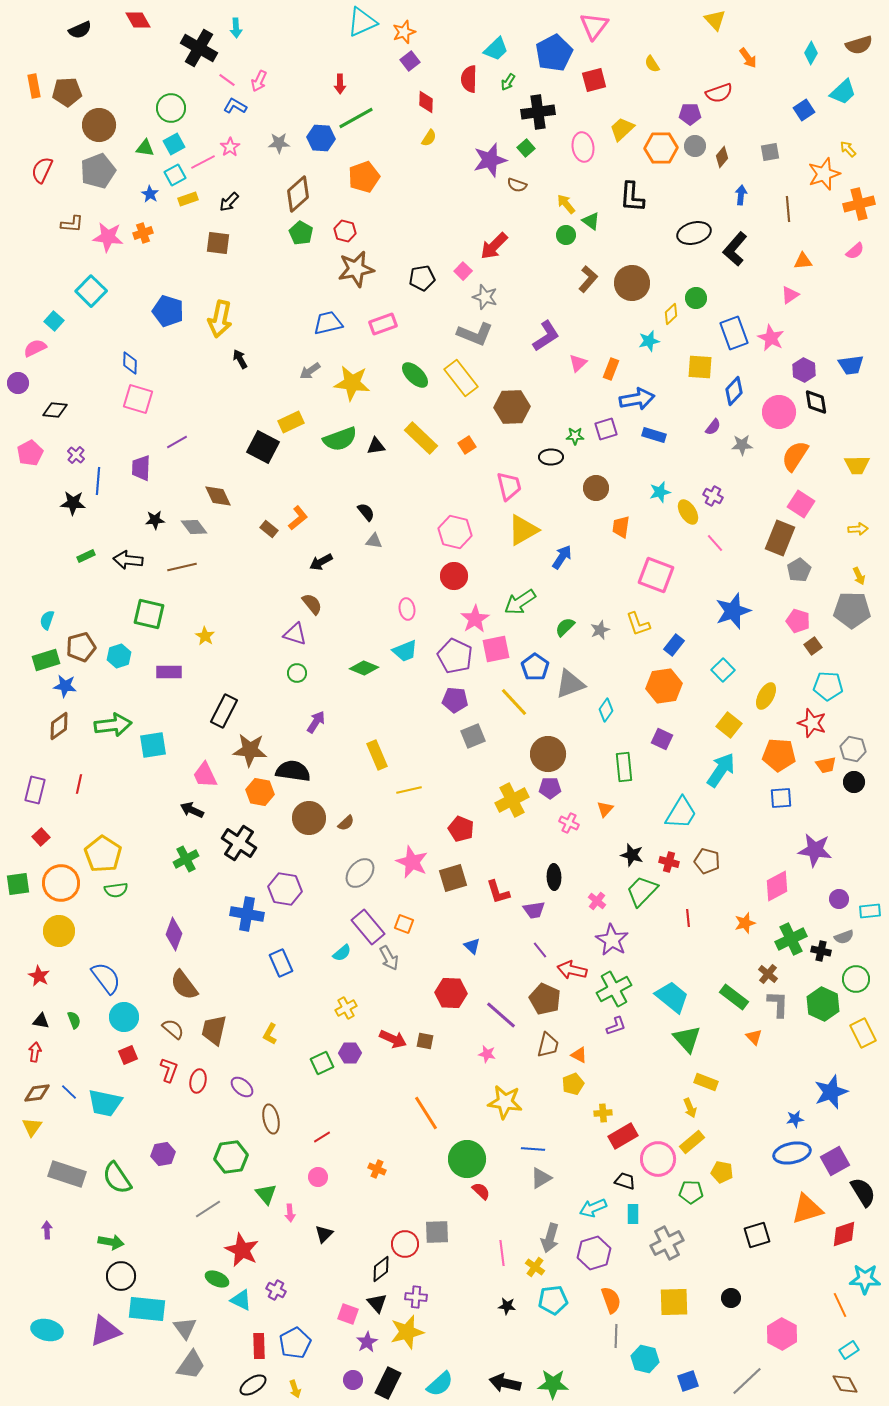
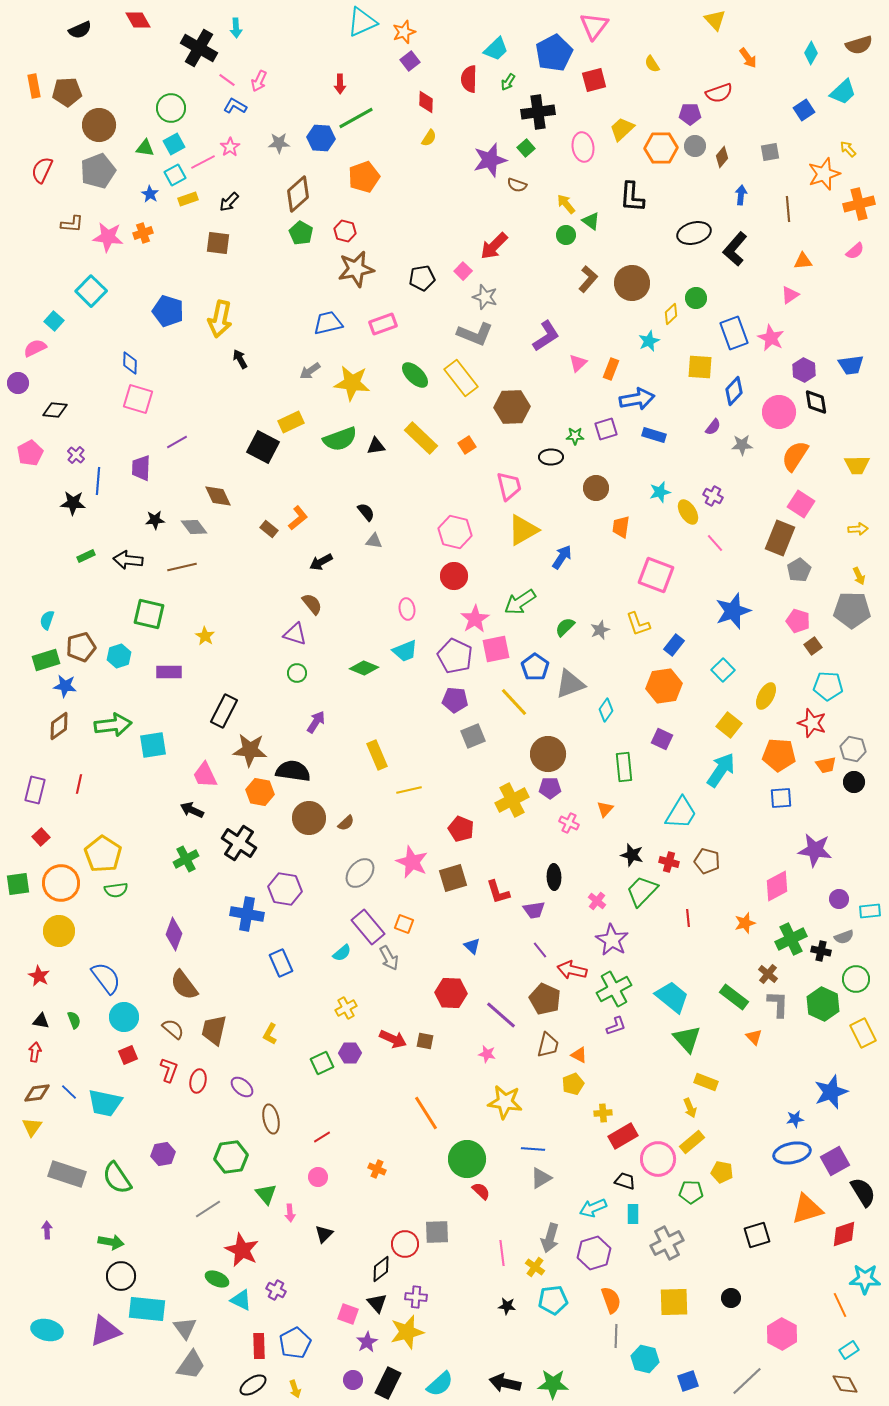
cyan star at (649, 341): rotated 10 degrees counterclockwise
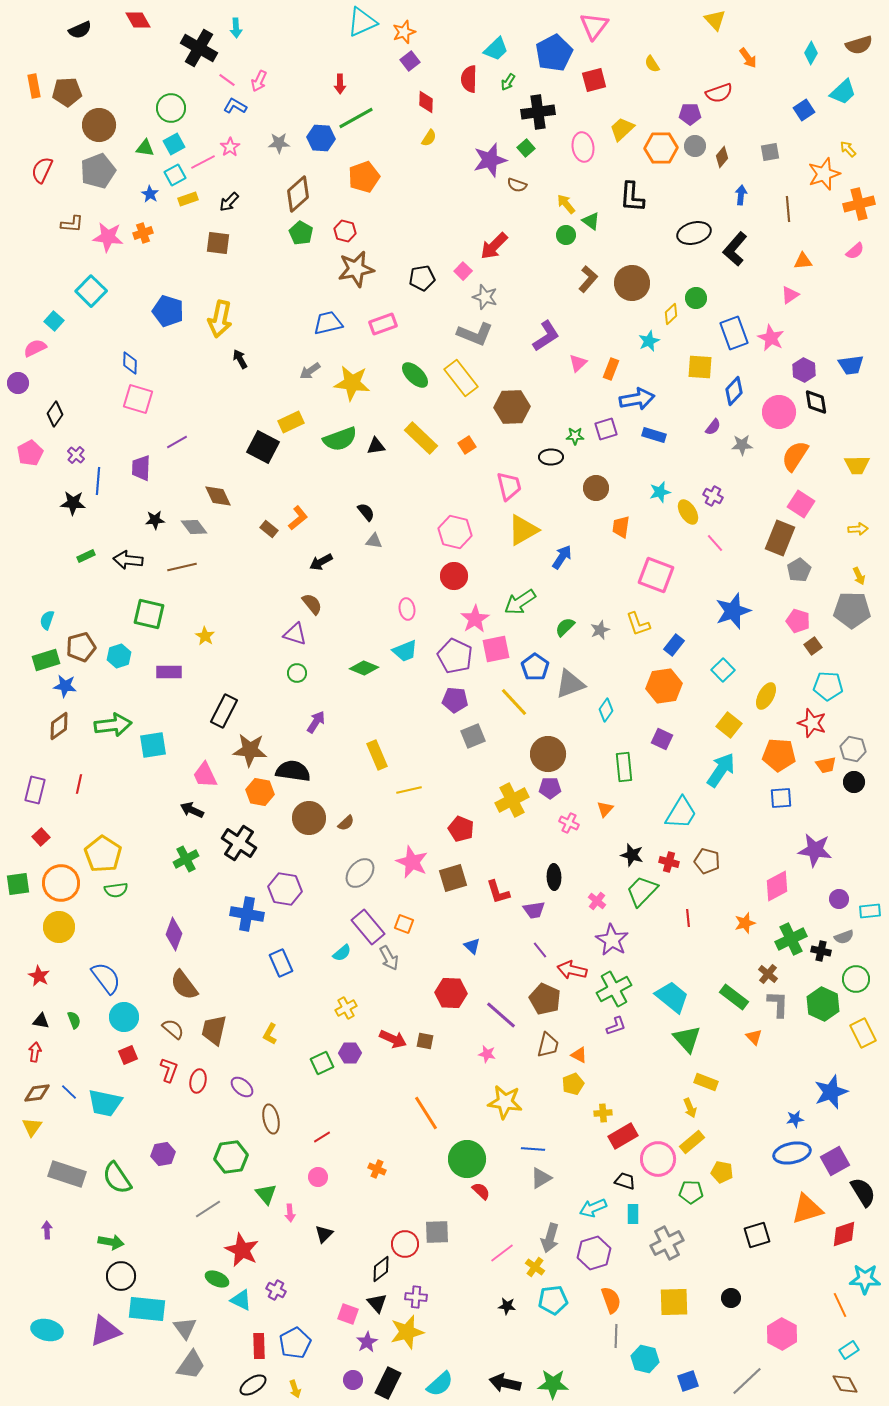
black diamond at (55, 410): moved 4 px down; rotated 60 degrees counterclockwise
yellow circle at (59, 931): moved 4 px up
pink line at (502, 1253): rotated 60 degrees clockwise
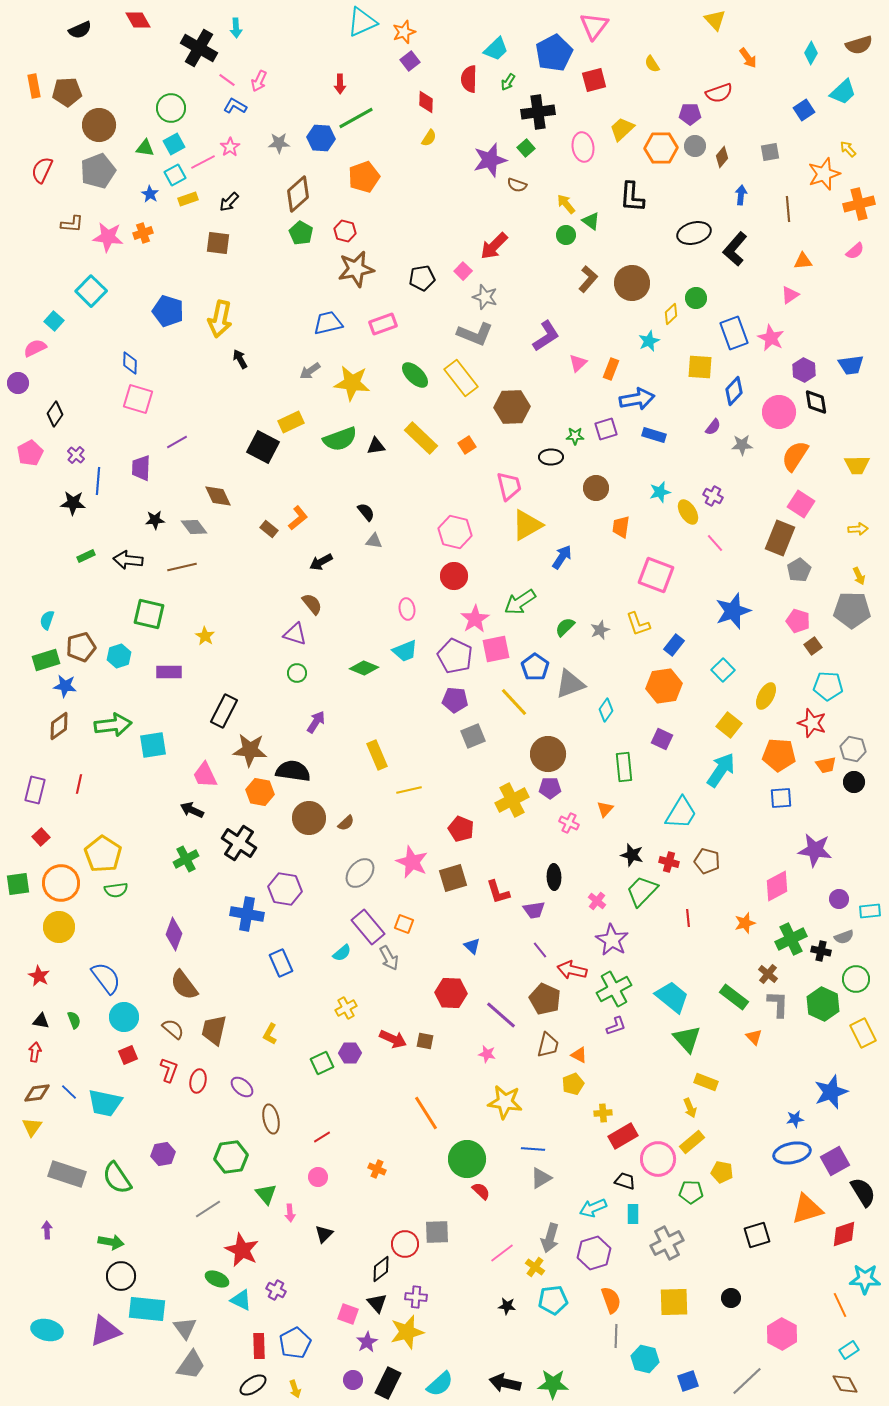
yellow triangle at (523, 530): moved 4 px right, 5 px up
